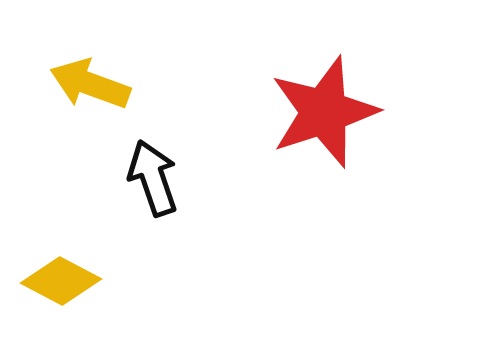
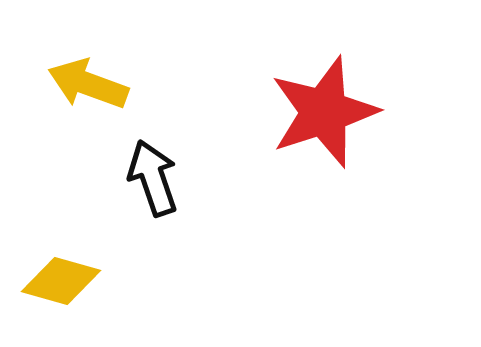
yellow arrow: moved 2 px left
yellow diamond: rotated 12 degrees counterclockwise
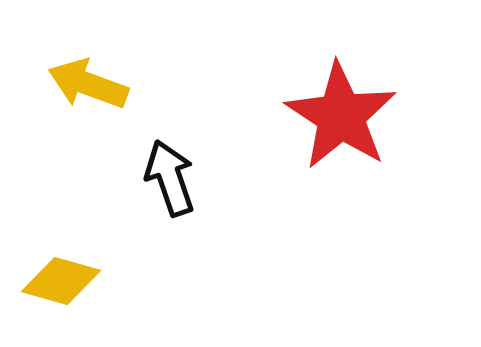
red star: moved 17 px right, 4 px down; rotated 21 degrees counterclockwise
black arrow: moved 17 px right
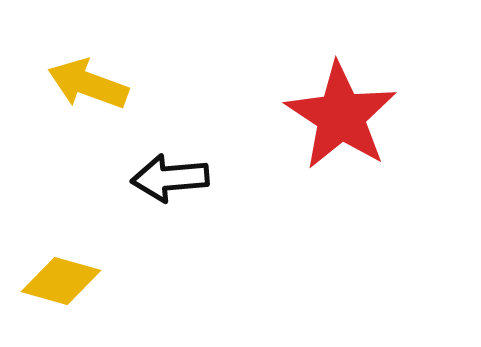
black arrow: rotated 76 degrees counterclockwise
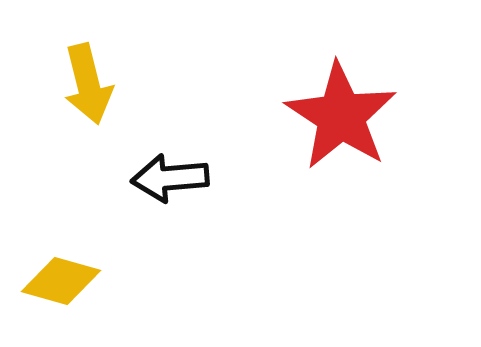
yellow arrow: rotated 124 degrees counterclockwise
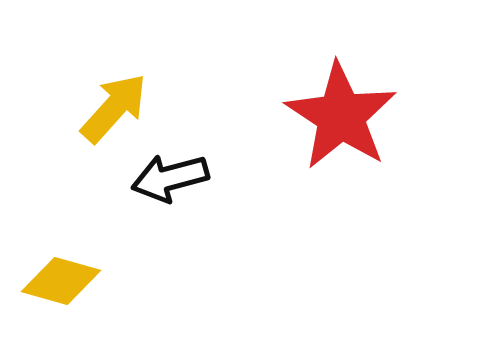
yellow arrow: moved 26 px right, 24 px down; rotated 124 degrees counterclockwise
black arrow: rotated 10 degrees counterclockwise
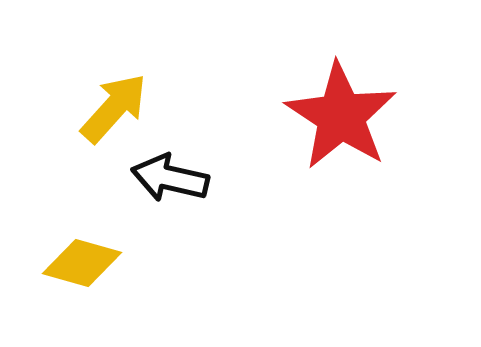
black arrow: rotated 28 degrees clockwise
yellow diamond: moved 21 px right, 18 px up
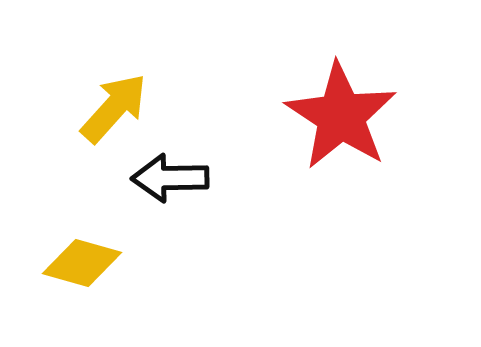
black arrow: rotated 14 degrees counterclockwise
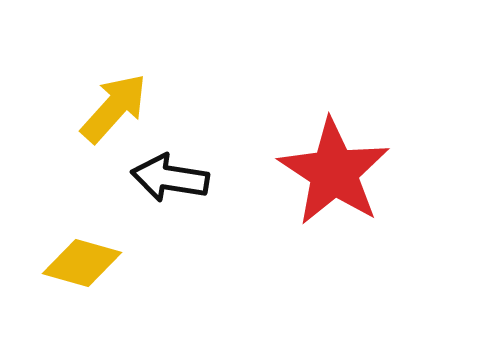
red star: moved 7 px left, 56 px down
black arrow: rotated 10 degrees clockwise
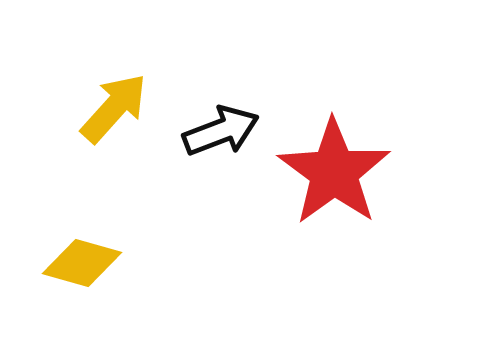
red star: rotated 3 degrees clockwise
black arrow: moved 51 px right, 47 px up; rotated 150 degrees clockwise
